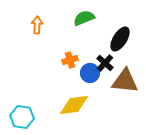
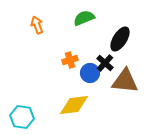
orange arrow: rotated 24 degrees counterclockwise
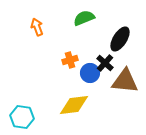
orange arrow: moved 2 px down
